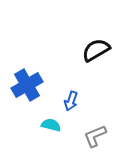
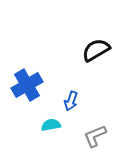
cyan semicircle: rotated 24 degrees counterclockwise
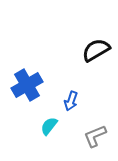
cyan semicircle: moved 2 px left, 1 px down; rotated 42 degrees counterclockwise
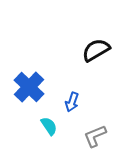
blue cross: moved 2 px right, 2 px down; rotated 16 degrees counterclockwise
blue arrow: moved 1 px right, 1 px down
cyan semicircle: rotated 108 degrees clockwise
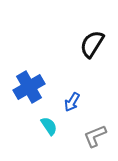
black semicircle: moved 4 px left, 6 px up; rotated 28 degrees counterclockwise
blue cross: rotated 16 degrees clockwise
blue arrow: rotated 12 degrees clockwise
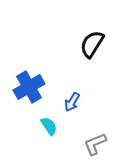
gray L-shape: moved 8 px down
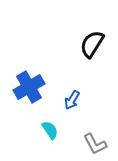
blue arrow: moved 2 px up
cyan semicircle: moved 1 px right, 4 px down
gray L-shape: rotated 95 degrees counterclockwise
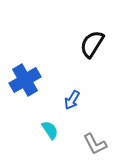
blue cross: moved 4 px left, 7 px up
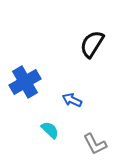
blue cross: moved 2 px down
blue arrow: rotated 84 degrees clockwise
cyan semicircle: rotated 12 degrees counterclockwise
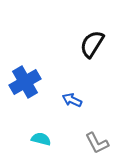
cyan semicircle: moved 9 px left, 9 px down; rotated 30 degrees counterclockwise
gray L-shape: moved 2 px right, 1 px up
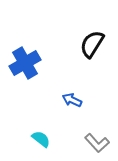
blue cross: moved 19 px up
cyan semicircle: rotated 24 degrees clockwise
gray L-shape: rotated 15 degrees counterclockwise
